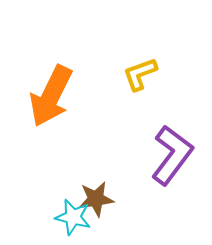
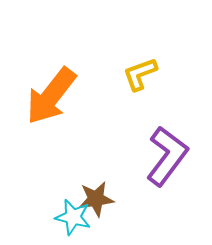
orange arrow: rotated 12 degrees clockwise
purple L-shape: moved 5 px left, 1 px down
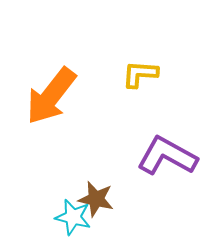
yellow L-shape: rotated 24 degrees clockwise
purple L-shape: rotated 98 degrees counterclockwise
brown star: rotated 21 degrees clockwise
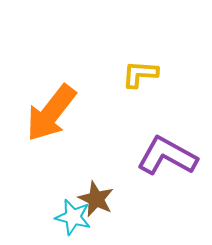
orange arrow: moved 17 px down
brown star: rotated 12 degrees clockwise
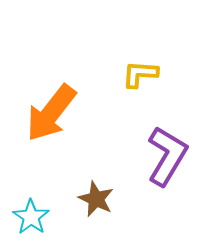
purple L-shape: rotated 92 degrees clockwise
cyan star: moved 42 px left; rotated 21 degrees clockwise
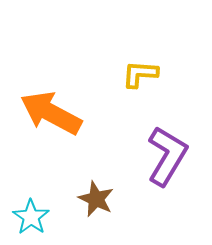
orange arrow: rotated 80 degrees clockwise
